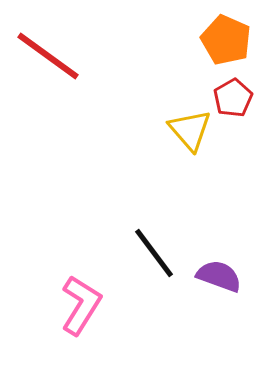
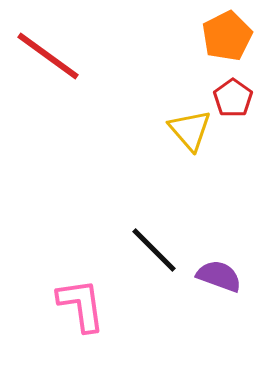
orange pentagon: moved 1 px right, 4 px up; rotated 21 degrees clockwise
red pentagon: rotated 6 degrees counterclockwise
black line: moved 3 px up; rotated 8 degrees counterclockwise
pink L-shape: rotated 40 degrees counterclockwise
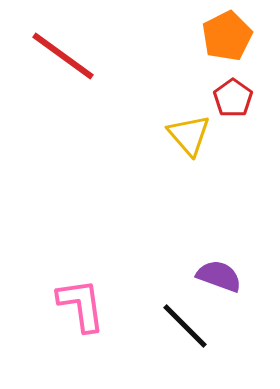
red line: moved 15 px right
yellow triangle: moved 1 px left, 5 px down
black line: moved 31 px right, 76 px down
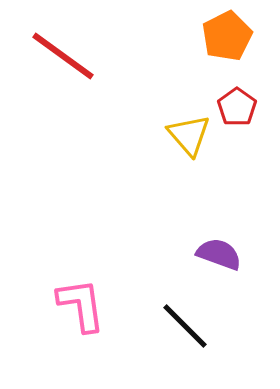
red pentagon: moved 4 px right, 9 px down
purple semicircle: moved 22 px up
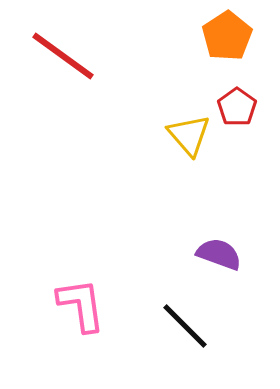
orange pentagon: rotated 6 degrees counterclockwise
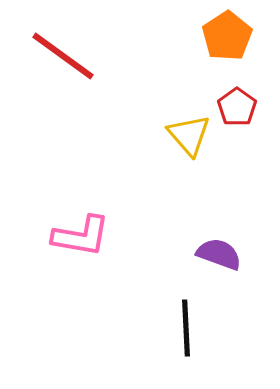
pink L-shape: moved 69 px up; rotated 108 degrees clockwise
black line: moved 1 px right, 2 px down; rotated 42 degrees clockwise
